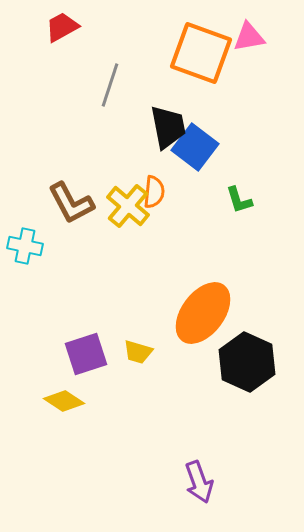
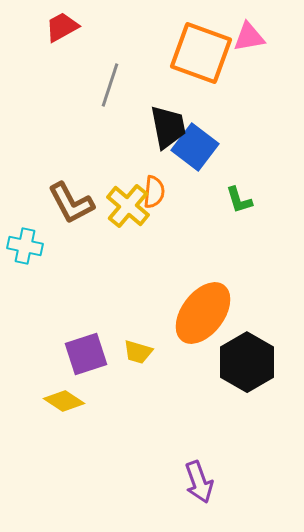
black hexagon: rotated 6 degrees clockwise
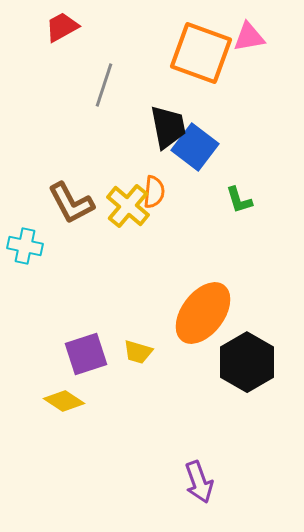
gray line: moved 6 px left
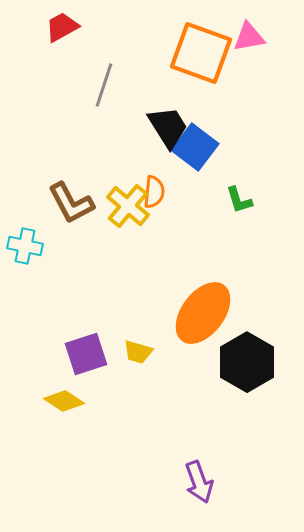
black trapezoid: rotated 21 degrees counterclockwise
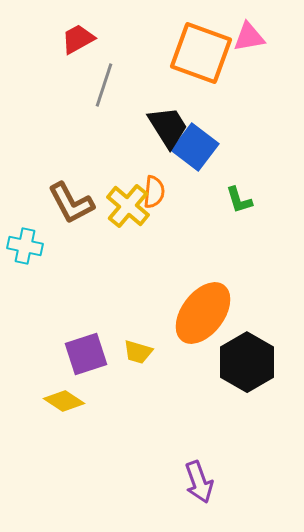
red trapezoid: moved 16 px right, 12 px down
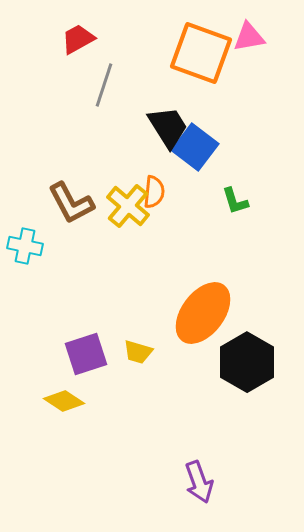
green L-shape: moved 4 px left, 1 px down
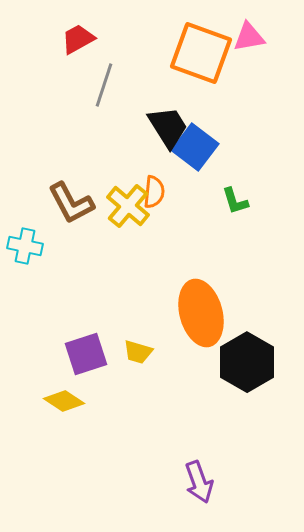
orange ellipse: moved 2 px left; rotated 52 degrees counterclockwise
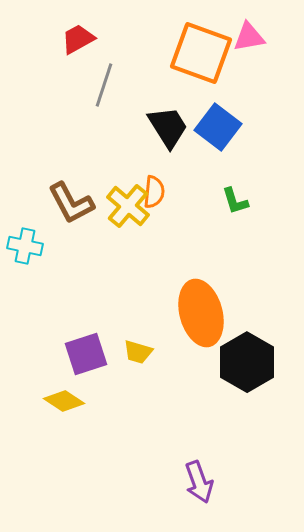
blue square: moved 23 px right, 20 px up
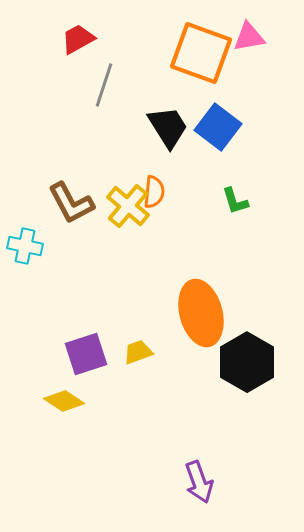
yellow trapezoid: rotated 144 degrees clockwise
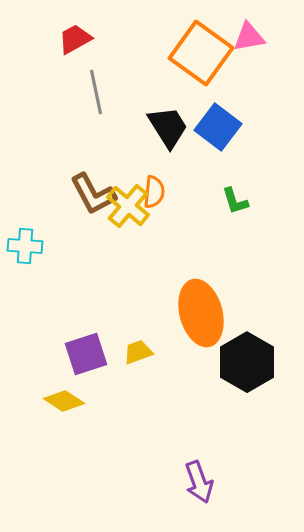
red trapezoid: moved 3 px left
orange square: rotated 16 degrees clockwise
gray line: moved 8 px left, 7 px down; rotated 30 degrees counterclockwise
brown L-shape: moved 22 px right, 9 px up
cyan cross: rotated 8 degrees counterclockwise
